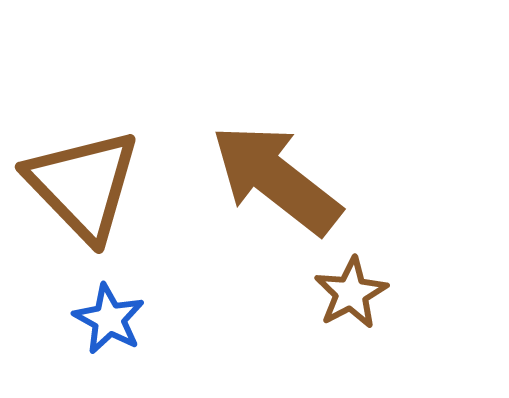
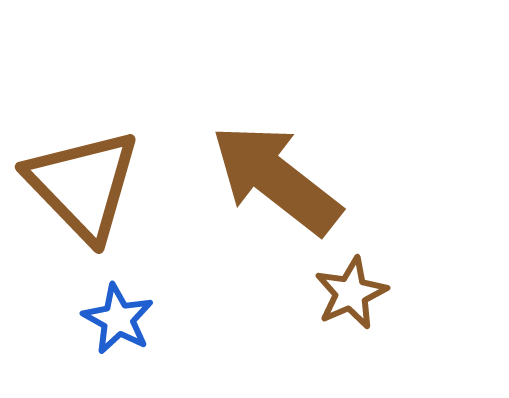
brown star: rotated 4 degrees clockwise
blue star: moved 9 px right
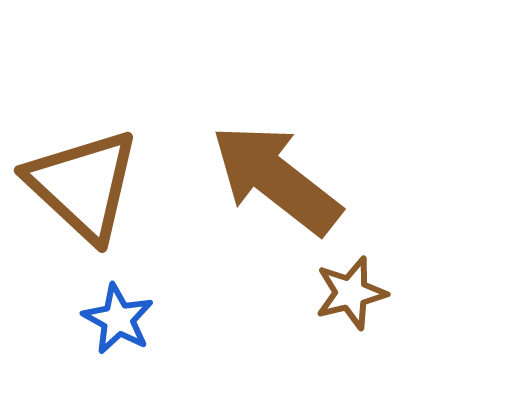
brown triangle: rotated 3 degrees counterclockwise
brown star: rotated 10 degrees clockwise
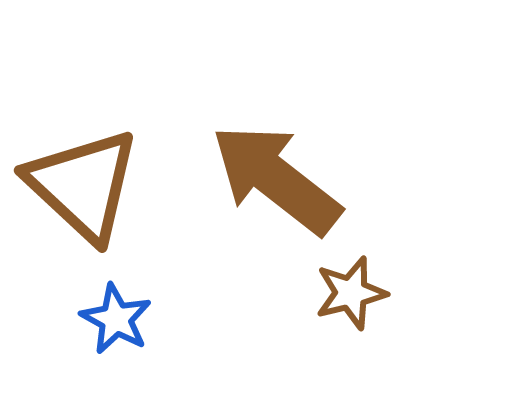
blue star: moved 2 px left
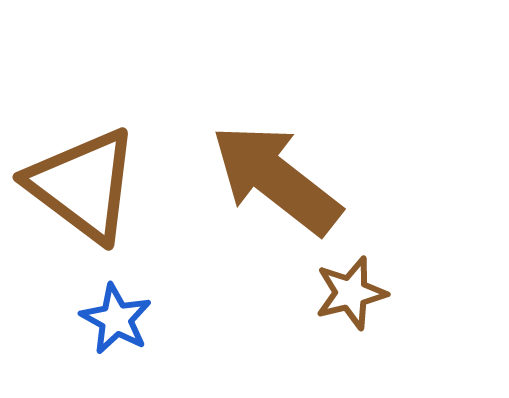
brown triangle: rotated 6 degrees counterclockwise
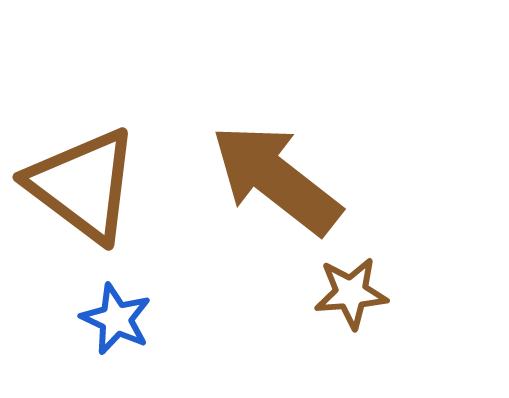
brown star: rotated 10 degrees clockwise
blue star: rotated 4 degrees counterclockwise
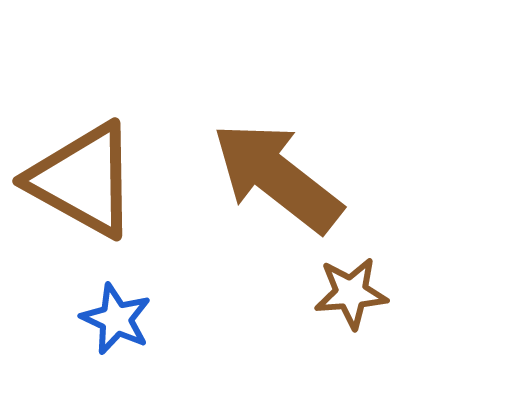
brown arrow: moved 1 px right, 2 px up
brown triangle: moved 5 px up; rotated 8 degrees counterclockwise
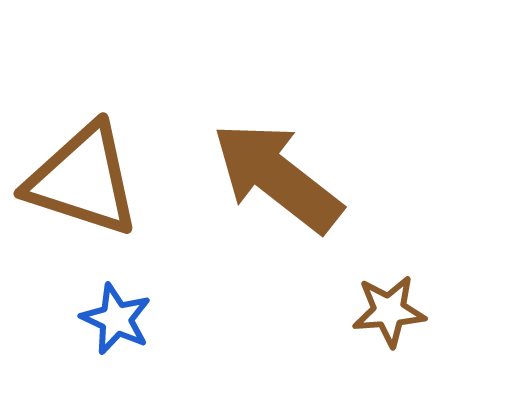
brown triangle: rotated 11 degrees counterclockwise
brown star: moved 38 px right, 18 px down
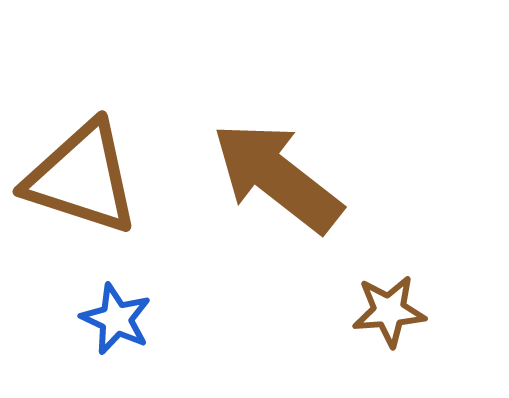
brown triangle: moved 1 px left, 2 px up
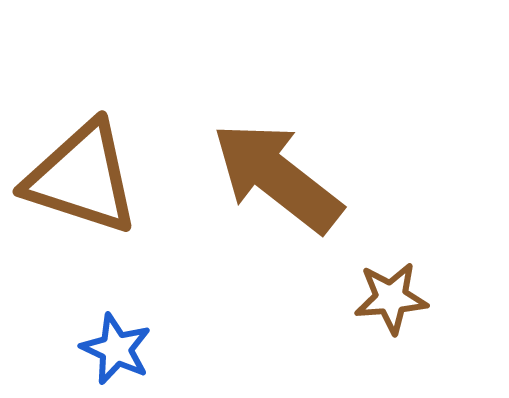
brown star: moved 2 px right, 13 px up
blue star: moved 30 px down
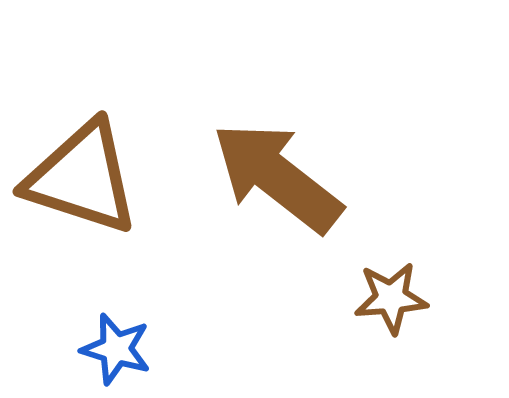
blue star: rotated 8 degrees counterclockwise
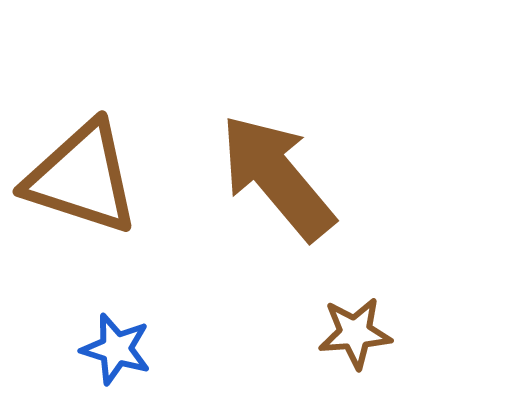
brown arrow: rotated 12 degrees clockwise
brown star: moved 36 px left, 35 px down
